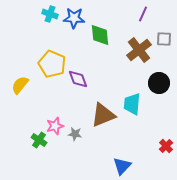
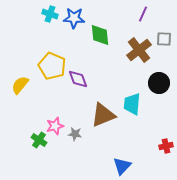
yellow pentagon: moved 2 px down
red cross: rotated 32 degrees clockwise
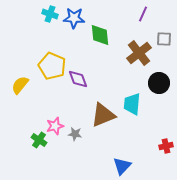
brown cross: moved 3 px down
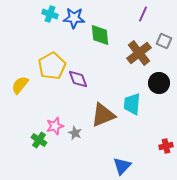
gray square: moved 2 px down; rotated 21 degrees clockwise
yellow pentagon: rotated 20 degrees clockwise
gray star: moved 1 px up; rotated 16 degrees clockwise
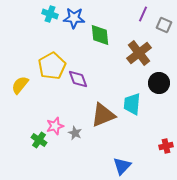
gray square: moved 16 px up
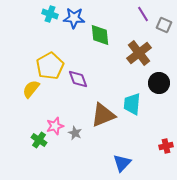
purple line: rotated 56 degrees counterclockwise
yellow pentagon: moved 2 px left
yellow semicircle: moved 11 px right, 4 px down
blue triangle: moved 3 px up
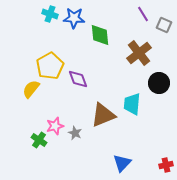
red cross: moved 19 px down
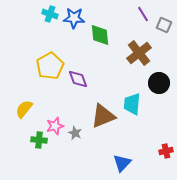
yellow semicircle: moved 7 px left, 20 px down
brown triangle: moved 1 px down
green cross: rotated 28 degrees counterclockwise
red cross: moved 14 px up
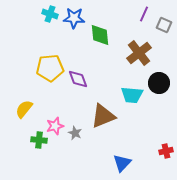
purple line: moved 1 px right; rotated 56 degrees clockwise
yellow pentagon: moved 2 px down; rotated 24 degrees clockwise
cyan trapezoid: moved 9 px up; rotated 90 degrees counterclockwise
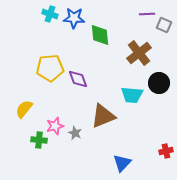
purple line: moved 3 px right; rotated 63 degrees clockwise
